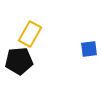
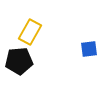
yellow rectangle: moved 2 px up
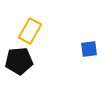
yellow rectangle: moved 1 px up
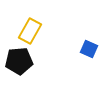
blue square: rotated 30 degrees clockwise
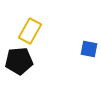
blue square: rotated 12 degrees counterclockwise
